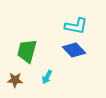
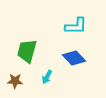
cyan L-shape: rotated 10 degrees counterclockwise
blue diamond: moved 8 px down
brown star: moved 1 px down
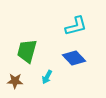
cyan L-shape: rotated 15 degrees counterclockwise
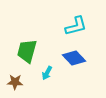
cyan arrow: moved 4 px up
brown star: moved 1 px down
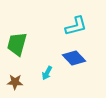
green trapezoid: moved 10 px left, 7 px up
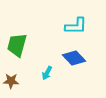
cyan L-shape: rotated 15 degrees clockwise
green trapezoid: moved 1 px down
brown star: moved 4 px left, 1 px up
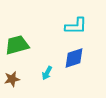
green trapezoid: rotated 60 degrees clockwise
blue diamond: rotated 65 degrees counterclockwise
brown star: moved 1 px right, 2 px up; rotated 14 degrees counterclockwise
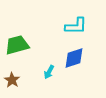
cyan arrow: moved 2 px right, 1 px up
brown star: moved 1 px down; rotated 28 degrees counterclockwise
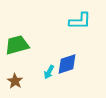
cyan L-shape: moved 4 px right, 5 px up
blue diamond: moved 7 px left, 6 px down
brown star: moved 3 px right, 1 px down
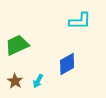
green trapezoid: rotated 10 degrees counterclockwise
blue diamond: rotated 10 degrees counterclockwise
cyan arrow: moved 11 px left, 9 px down
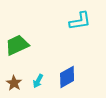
cyan L-shape: rotated 10 degrees counterclockwise
blue diamond: moved 13 px down
brown star: moved 1 px left, 2 px down
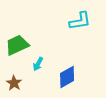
cyan arrow: moved 17 px up
